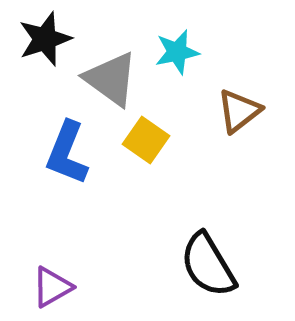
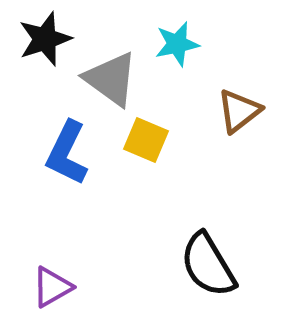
cyan star: moved 8 px up
yellow square: rotated 12 degrees counterclockwise
blue L-shape: rotated 4 degrees clockwise
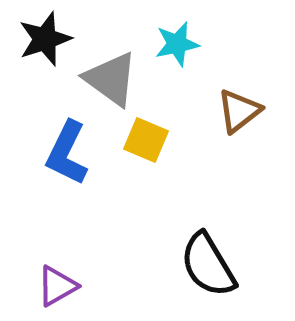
purple triangle: moved 5 px right, 1 px up
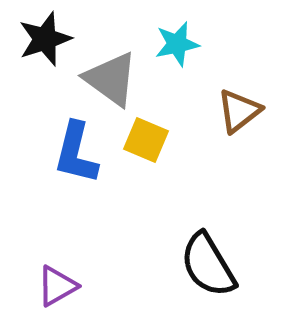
blue L-shape: moved 9 px right; rotated 12 degrees counterclockwise
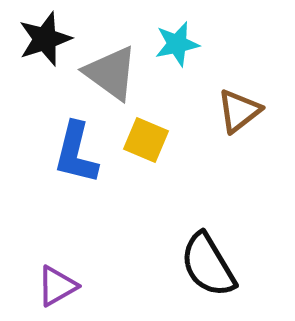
gray triangle: moved 6 px up
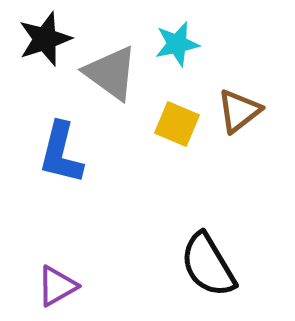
yellow square: moved 31 px right, 16 px up
blue L-shape: moved 15 px left
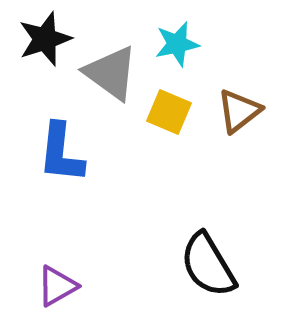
yellow square: moved 8 px left, 12 px up
blue L-shape: rotated 8 degrees counterclockwise
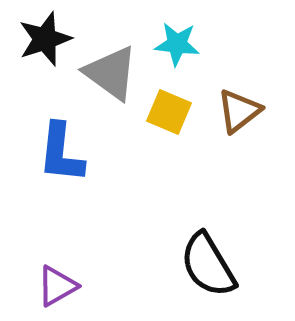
cyan star: rotated 18 degrees clockwise
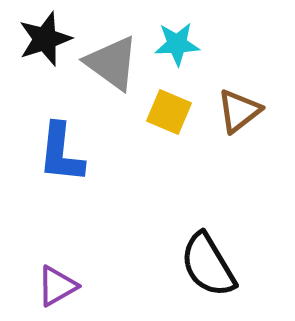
cyan star: rotated 9 degrees counterclockwise
gray triangle: moved 1 px right, 10 px up
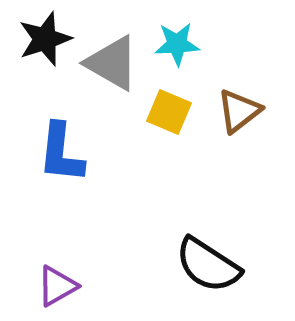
gray triangle: rotated 6 degrees counterclockwise
black semicircle: rotated 26 degrees counterclockwise
